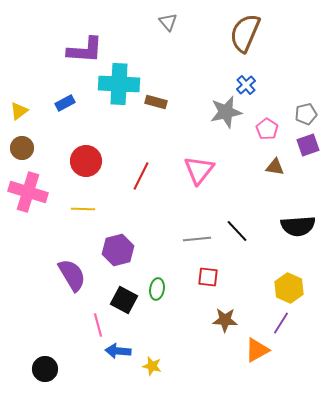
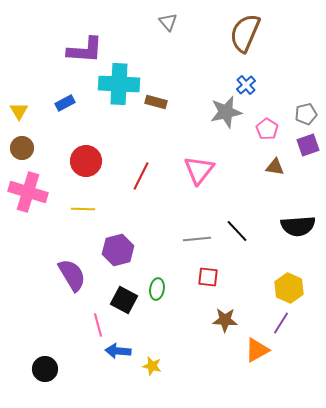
yellow triangle: rotated 24 degrees counterclockwise
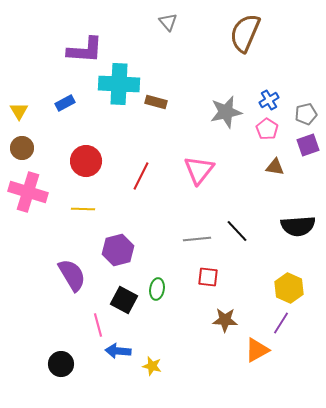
blue cross: moved 23 px right, 15 px down; rotated 12 degrees clockwise
black circle: moved 16 px right, 5 px up
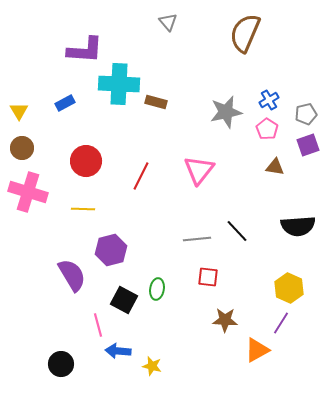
purple hexagon: moved 7 px left
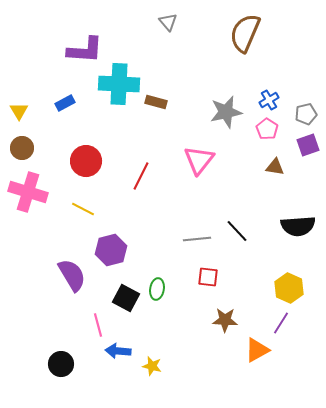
pink triangle: moved 10 px up
yellow line: rotated 25 degrees clockwise
black square: moved 2 px right, 2 px up
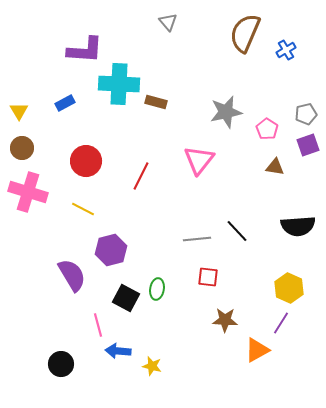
blue cross: moved 17 px right, 50 px up
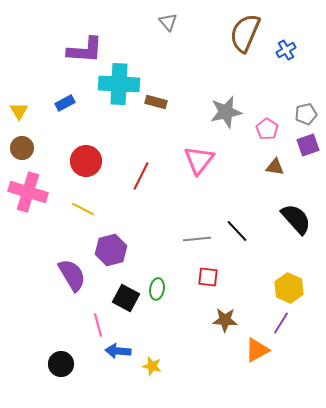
black semicircle: moved 2 px left, 7 px up; rotated 128 degrees counterclockwise
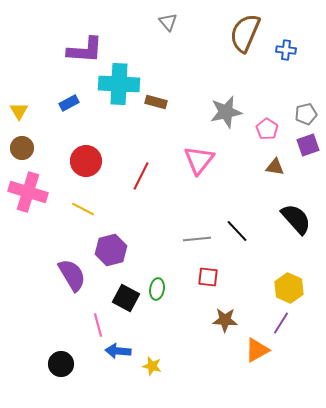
blue cross: rotated 36 degrees clockwise
blue rectangle: moved 4 px right
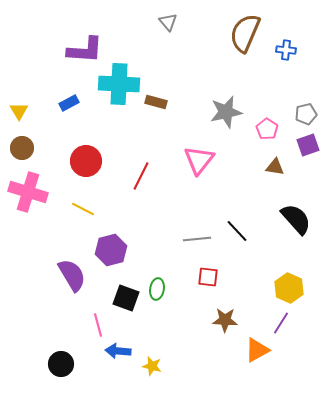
black square: rotated 8 degrees counterclockwise
